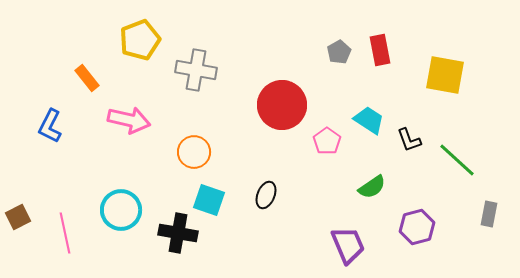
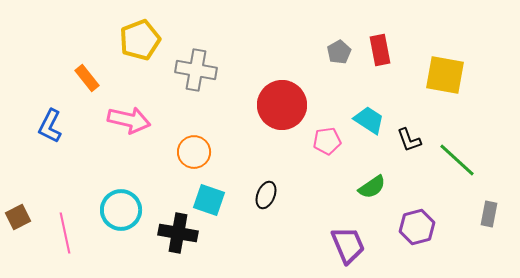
pink pentagon: rotated 28 degrees clockwise
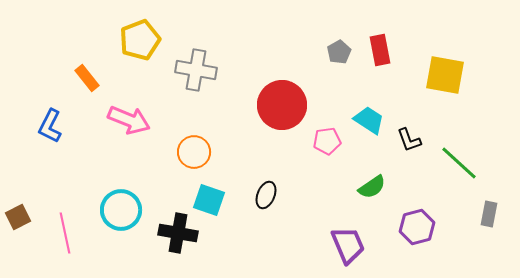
pink arrow: rotated 9 degrees clockwise
green line: moved 2 px right, 3 px down
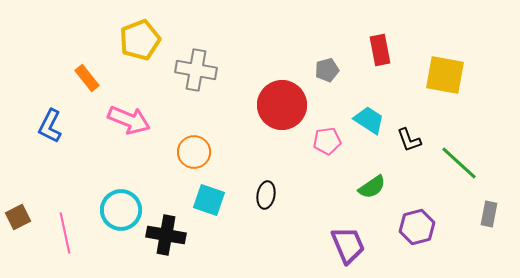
gray pentagon: moved 12 px left, 18 px down; rotated 15 degrees clockwise
black ellipse: rotated 12 degrees counterclockwise
black cross: moved 12 px left, 2 px down
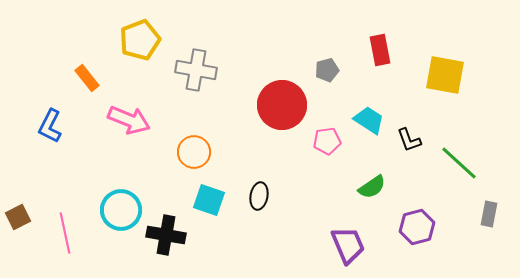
black ellipse: moved 7 px left, 1 px down
